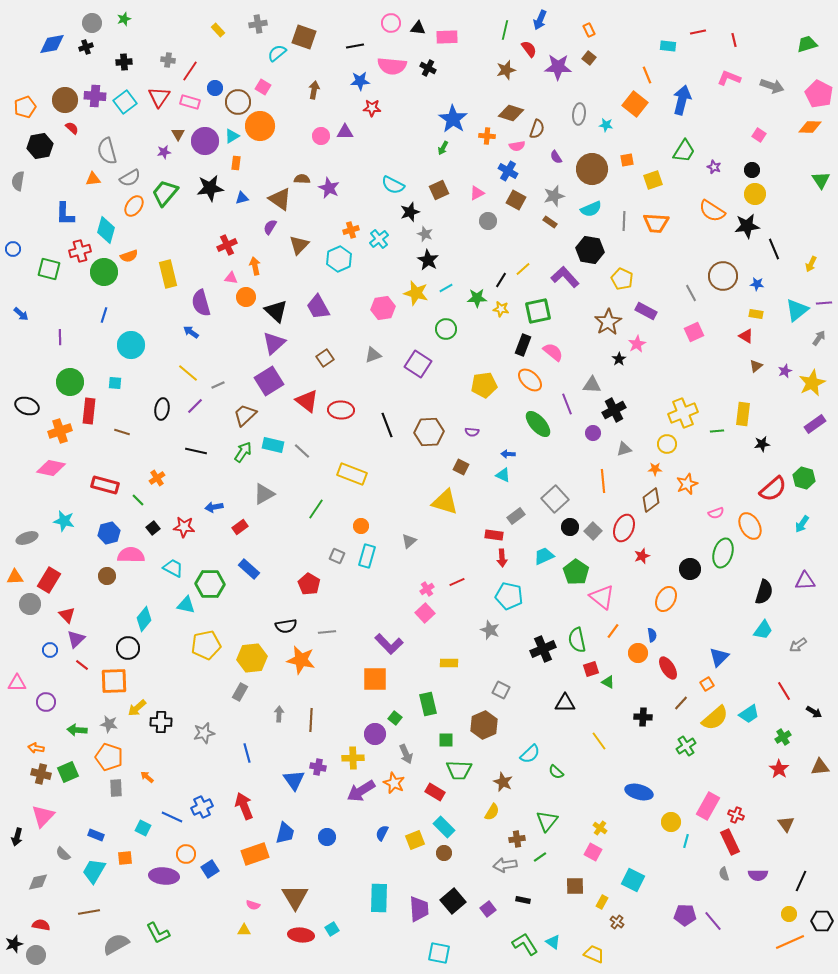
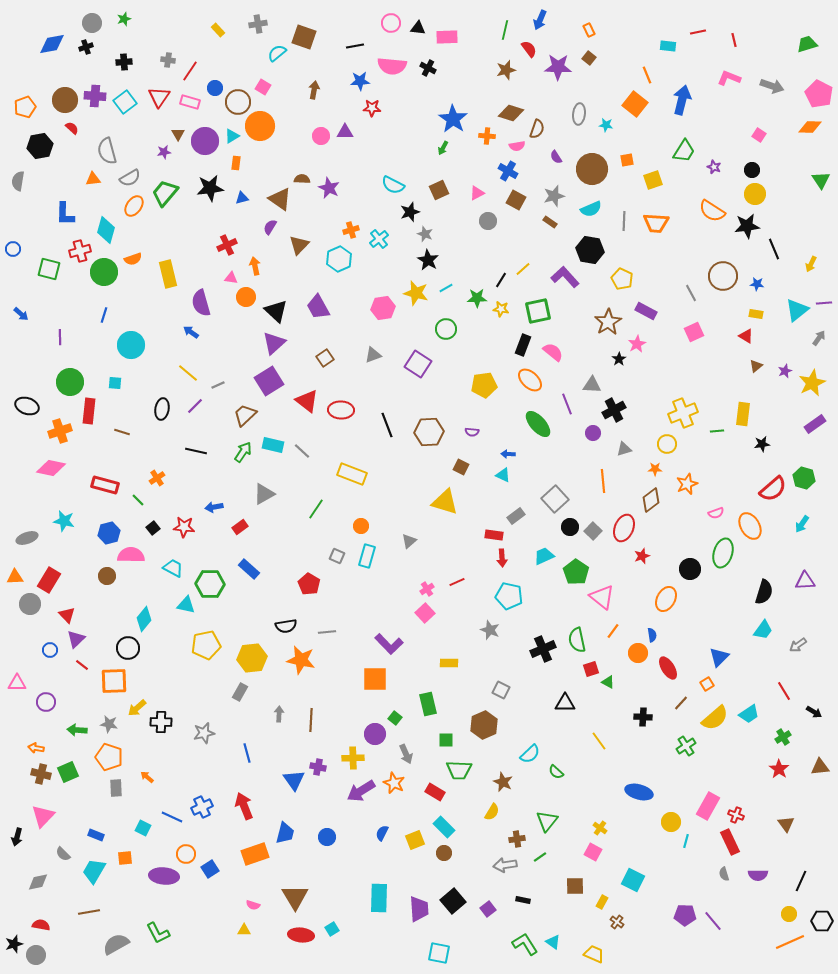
orange semicircle at (129, 256): moved 4 px right, 3 px down
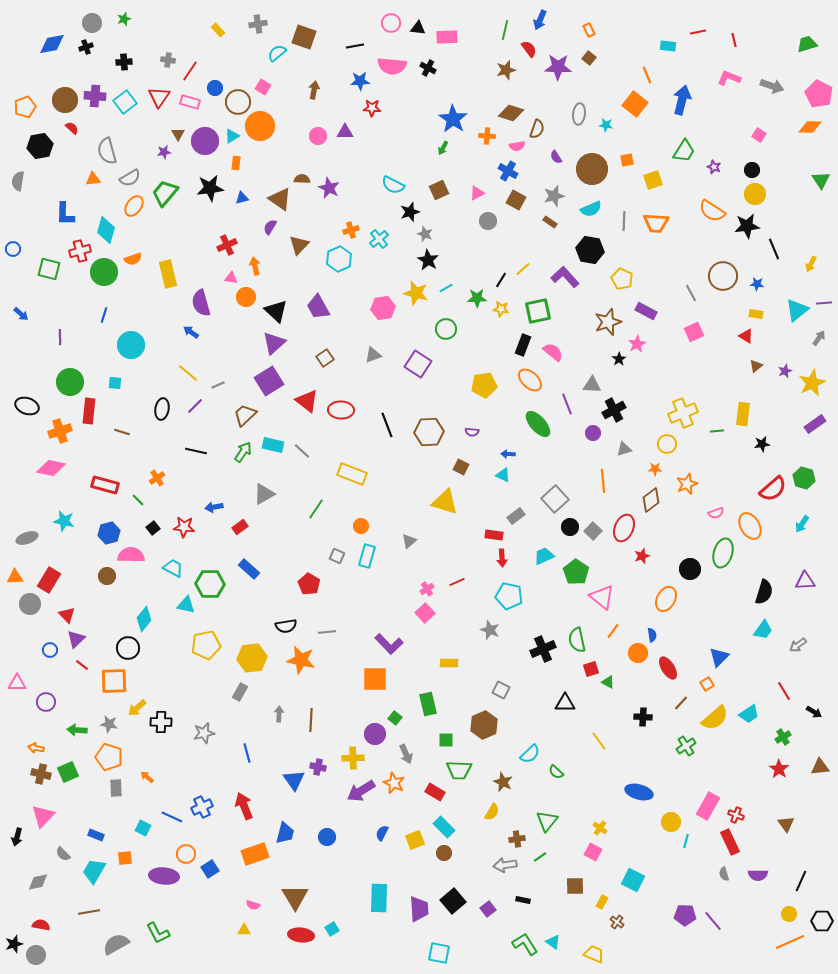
pink circle at (321, 136): moved 3 px left
brown star at (608, 322): rotated 12 degrees clockwise
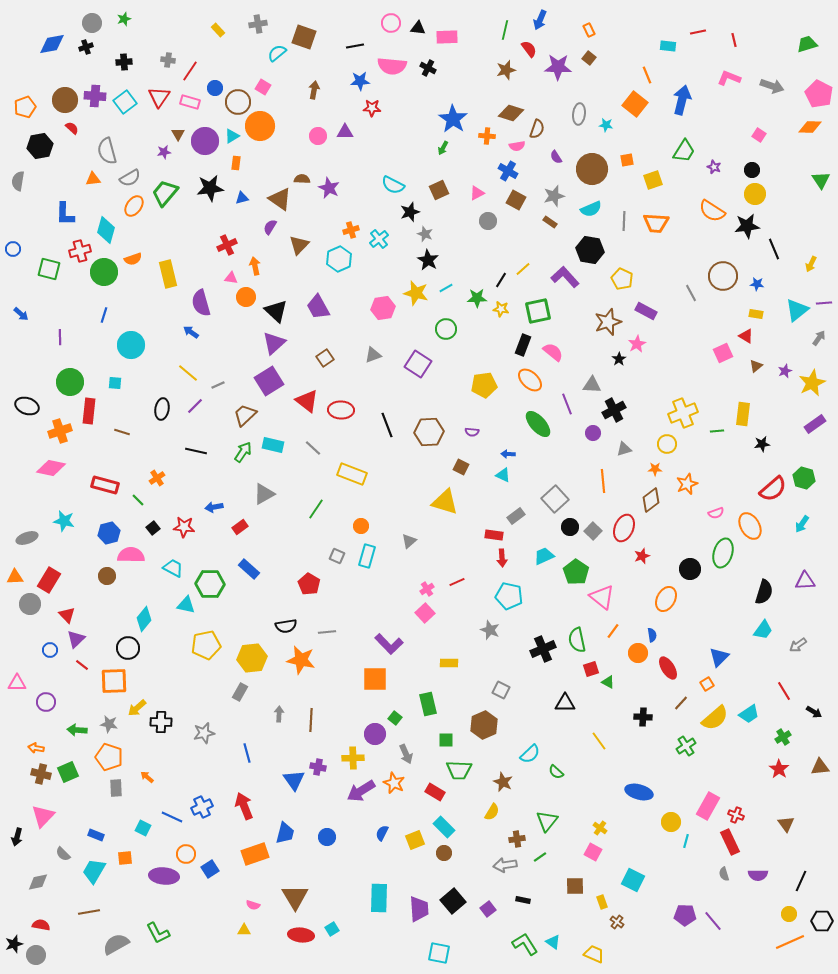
pink square at (694, 332): moved 29 px right, 21 px down
gray line at (302, 451): moved 11 px right, 3 px up
yellow rectangle at (602, 902): rotated 48 degrees counterclockwise
